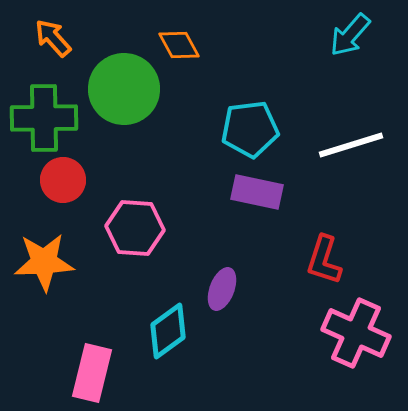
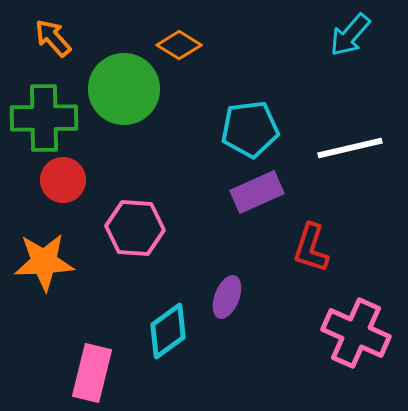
orange diamond: rotated 30 degrees counterclockwise
white line: moved 1 px left, 3 px down; rotated 4 degrees clockwise
purple rectangle: rotated 36 degrees counterclockwise
red L-shape: moved 13 px left, 12 px up
purple ellipse: moved 5 px right, 8 px down
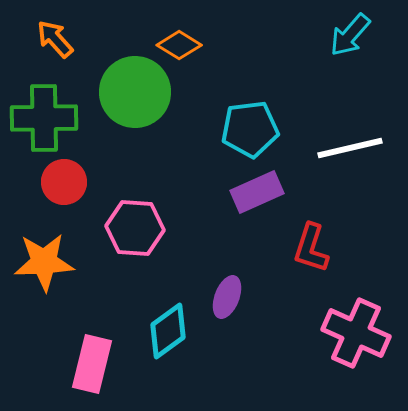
orange arrow: moved 2 px right, 1 px down
green circle: moved 11 px right, 3 px down
red circle: moved 1 px right, 2 px down
pink rectangle: moved 9 px up
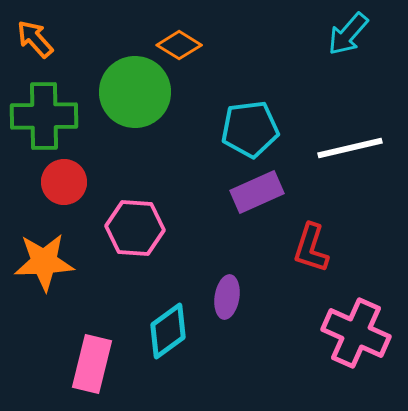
cyan arrow: moved 2 px left, 1 px up
orange arrow: moved 20 px left
green cross: moved 2 px up
purple ellipse: rotated 12 degrees counterclockwise
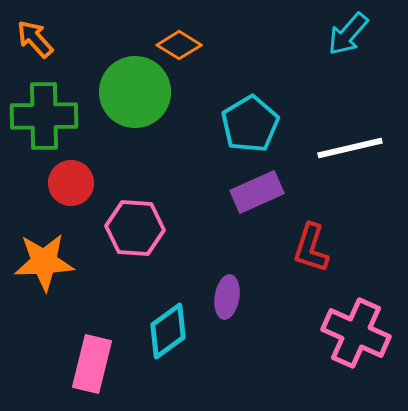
cyan pentagon: moved 5 px up; rotated 24 degrees counterclockwise
red circle: moved 7 px right, 1 px down
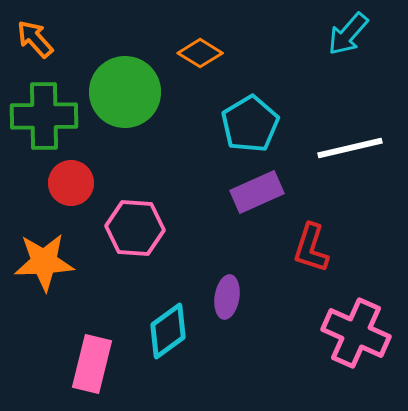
orange diamond: moved 21 px right, 8 px down
green circle: moved 10 px left
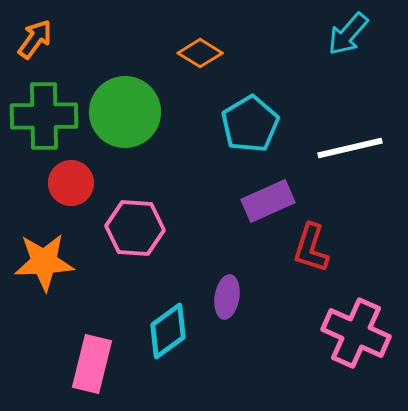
orange arrow: rotated 78 degrees clockwise
green circle: moved 20 px down
purple rectangle: moved 11 px right, 9 px down
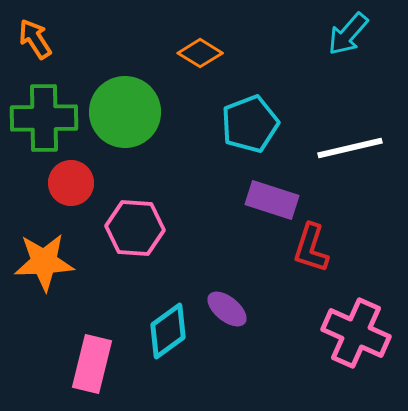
orange arrow: rotated 69 degrees counterclockwise
green cross: moved 2 px down
cyan pentagon: rotated 10 degrees clockwise
purple rectangle: moved 4 px right, 1 px up; rotated 42 degrees clockwise
purple ellipse: moved 12 px down; rotated 60 degrees counterclockwise
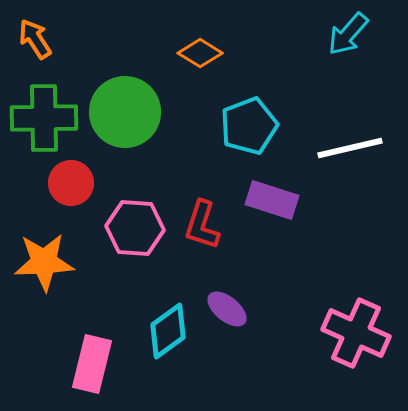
cyan pentagon: moved 1 px left, 2 px down
red L-shape: moved 109 px left, 23 px up
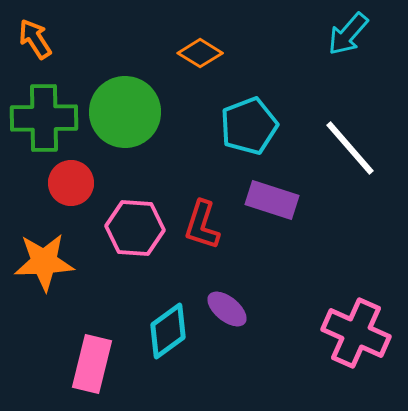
white line: rotated 62 degrees clockwise
